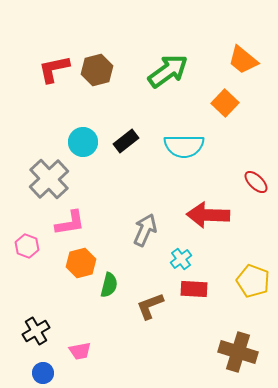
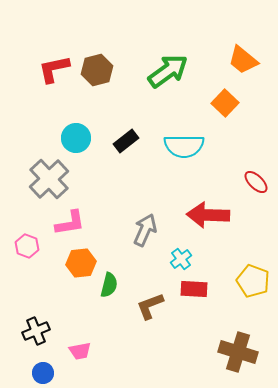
cyan circle: moved 7 px left, 4 px up
orange hexagon: rotated 8 degrees clockwise
black cross: rotated 8 degrees clockwise
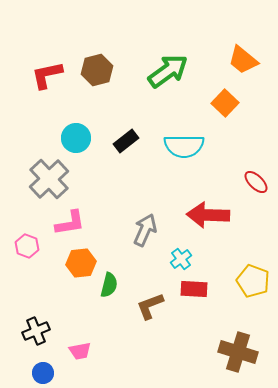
red L-shape: moved 7 px left, 6 px down
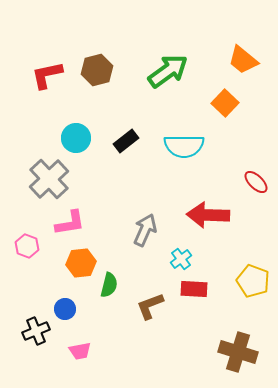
blue circle: moved 22 px right, 64 px up
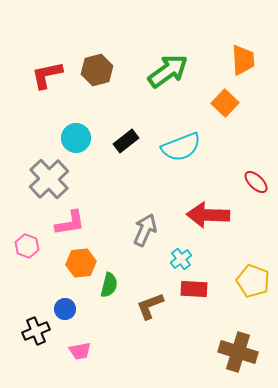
orange trapezoid: rotated 132 degrees counterclockwise
cyan semicircle: moved 3 px left, 1 px down; rotated 21 degrees counterclockwise
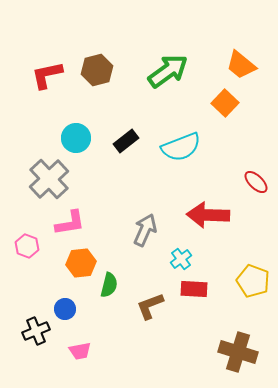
orange trapezoid: moved 2 px left, 5 px down; rotated 132 degrees clockwise
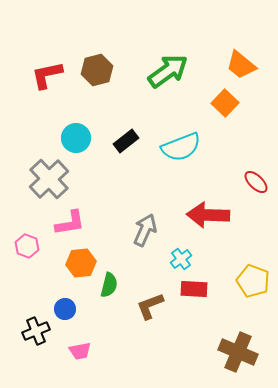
brown cross: rotated 6 degrees clockwise
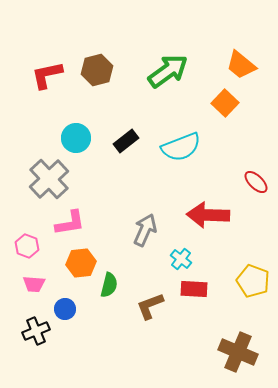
cyan cross: rotated 15 degrees counterclockwise
pink trapezoid: moved 46 px left, 67 px up; rotated 15 degrees clockwise
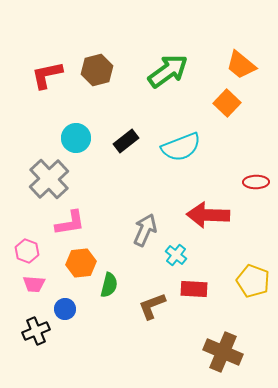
orange square: moved 2 px right
red ellipse: rotated 45 degrees counterclockwise
pink hexagon: moved 5 px down
cyan cross: moved 5 px left, 4 px up
brown L-shape: moved 2 px right
brown cross: moved 15 px left
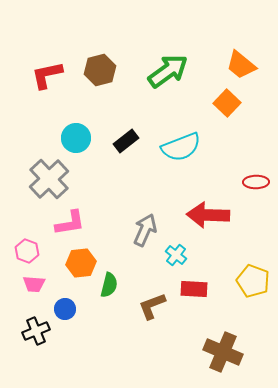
brown hexagon: moved 3 px right
